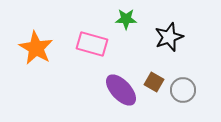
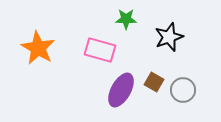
pink rectangle: moved 8 px right, 6 px down
orange star: moved 2 px right
purple ellipse: rotated 72 degrees clockwise
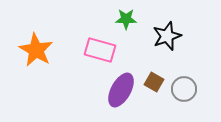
black star: moved 2 px left, 1 px up
orange star: moved 2 px left, 2 px down
gray circle: moved 1 px right, 1 px up
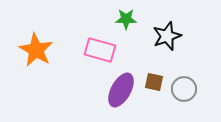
brown square: rotated 18 degrees counterclockwise
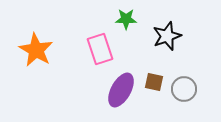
pink rectangle: moved 1 px up; rotated 56 degrees clockwise
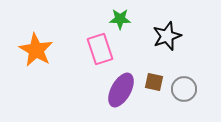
green star: moved 6 px left
